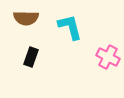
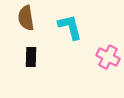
brown semicircle: rotated 80 degrees clockwise
black rectangle: rotated 18 degrees counterclockwise
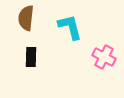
brown semicircle: rotated 15 degrees clockwise
pink cross: moved 4 px left
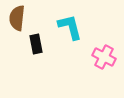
brown semicircle: moved 9 px left
black rectangle: moved 5 px right, 13 px up; rotated 12 degrees counterclockwise
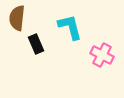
black rectangle: rotated 12 degrees counterclockwise
pink cross: moved 2 px left, 2 px up
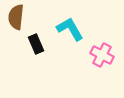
brown semicircle: moved 1 px left, 1 px up
cyan L-shape: moved 2 px down; rotated 16 degrees counterclockwise
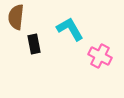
black rectangle: moved 2 px left; rotated 12 degrees clockwise
pink cross: moved 2 px left, 1 px down
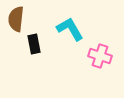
brown semicircle: moved 2 px down
pink cross: rotated 10 degrees counterclockwise
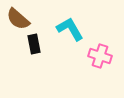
brown semicircle: moved 2 px right; rotated 55 degrees counterclockwise
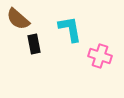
cyan L-shape: rotated 20 degrees clockwise
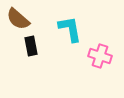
black rectangle: moved 3 px left, 2 px down
